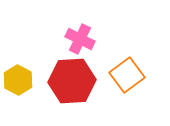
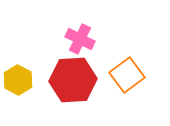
red hexagon: moved 1 px right, 1 px up
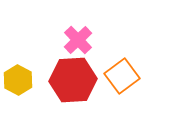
pink cross: moved 2 px left, 1 px down; rotated 20 degrees clockwise
orange square: moved 5 px left, 1 px down
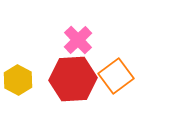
orange square: moved 6 px left
red hexagon: moved 1 px up
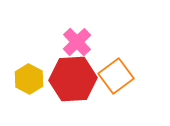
pink cross: moved 1 px left, 2 px down
yellow hexagon: moved 11 px right, 1 px up
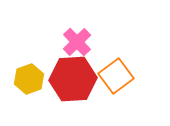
yellow hexagon: rotated 12 degrees clockwise
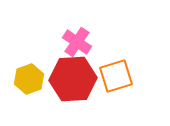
pink cross: rotated 12 degrees counterclockwise
orange square: rotated 20 degrees clockwise
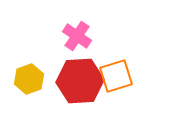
pink cross: moved 6 px up
red hexagon: moved 7 px right, 2 px down
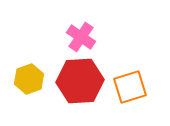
pink cross: moved 4 px right, 1 px down
orange square: moved 14 px right, 11 px down
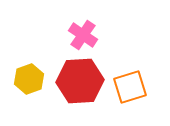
pink cross: moved 2 px right, 2 px up
